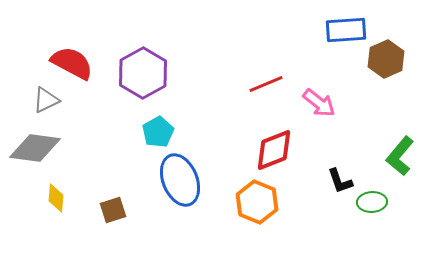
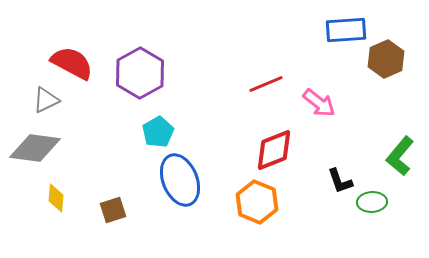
purple hexagon: moved 3 px left
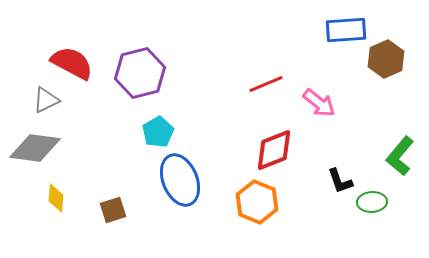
purple hexagon: rotated 15 degrees clockwise
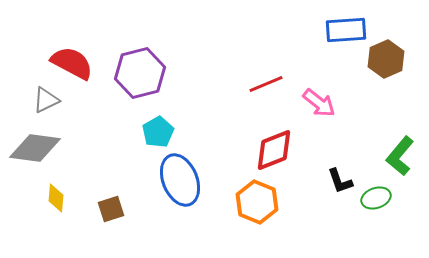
green ellipse: moved 4 px right, 4 px up; rotated 16 degrees counterclockwise
brown square: moved 2 px left, 1 px up
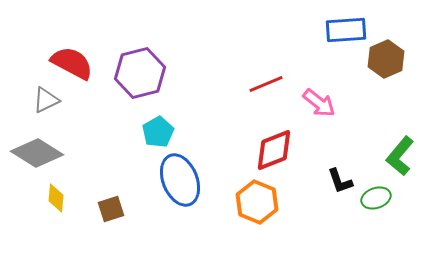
gray diamond: moved 2 px right, 5 px down; rotated 24 degrees clockwise
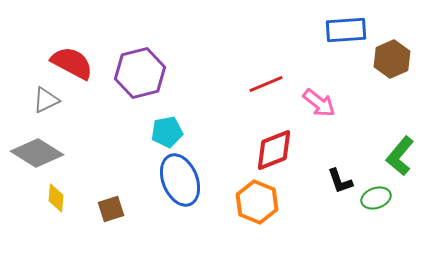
brown hexagon: moved 6 px right
cyan pentagon: moved 9 px right; rotated 20 degrees clockwise
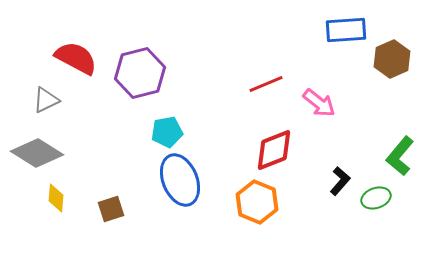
red semicircle: moved 4 px right, 5 px up
black L-shape: rotated 120 degrees counterclockwise
